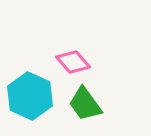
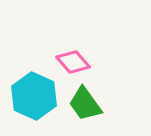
cyan hexagon: moved 4 px right
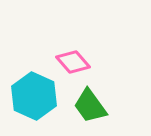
green trapezoid: moved 5 px right, 2 px down
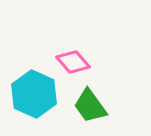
cyan hexagon: moved 2 px up
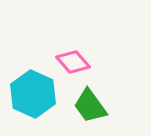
cyan hexagon: moved 1 px left
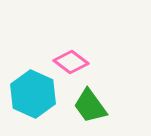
pink diamond: moved 2 px left; rotated 12 degrees counterclockwise
